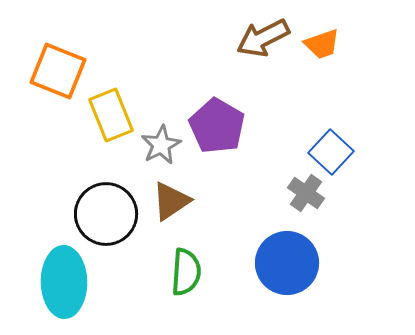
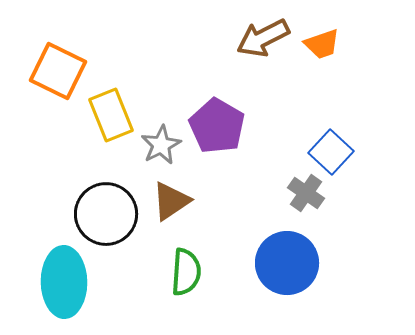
orange square: rotated 4 degrees clockwise
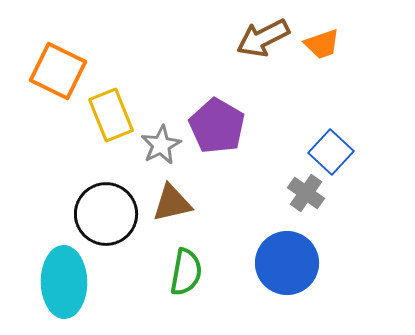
brown triangle: moved 1 px right, 2 px down; rotated 21 degrees clockwise
green semicircle: rotated 6 degrees clockwise
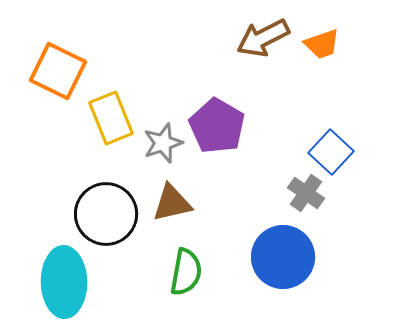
yellow rectangle: moved 3 px down
gray star: moved 2 px right, 2 px up; rotated 9 degrees clockwise
blue circle: moved 4 px left, 6 px up
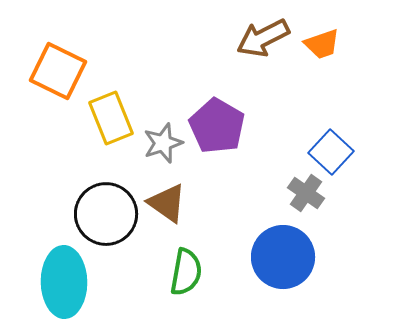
brown triangle: moved 5 px left; rotated 48 degrees clockwise
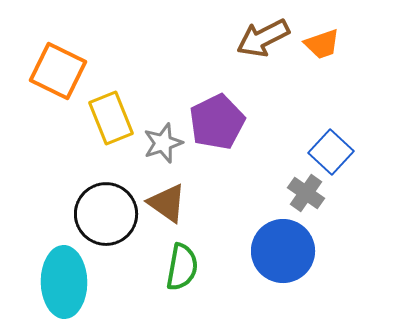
purple pentagon: moved 4 px up; rotated 16 degrees clockwise
blue circle: moved 6 px up
green semicircle: moved 4 px left, 5 px up
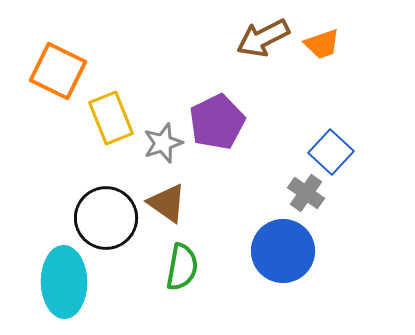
black circle: moved 4 px down
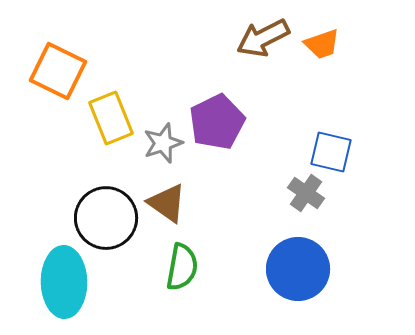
blue square: rotated 30 degrees counterclockwise
blue circle: moved 15 px right, 18 px down
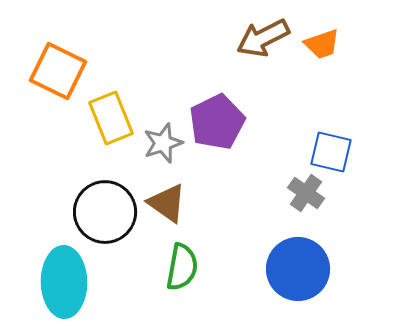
black circle: moved 1 px left, 6 px up
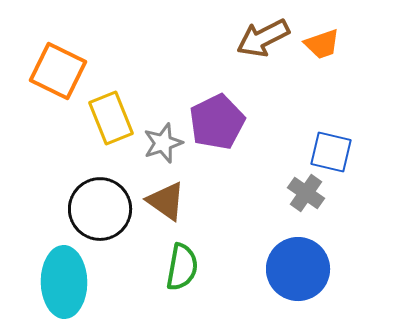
brown triangle: moved 1 px left, 2 px up
black circle: moved 5 px left, 3 px up
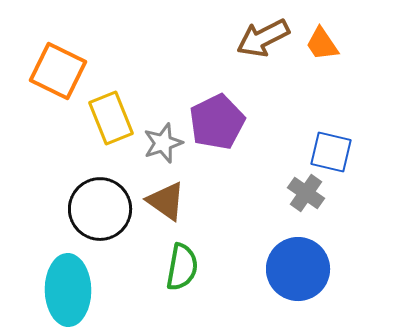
orange trapezoid: rotated 75 degrees clockwise
cyan ellipse: moved 4 px right, 8 px down
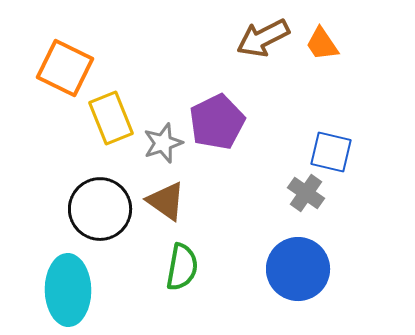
orange square: moved 7 px right, 3 px up
